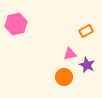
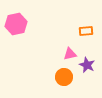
orange rectangle: rotated 24 degrees clockwise
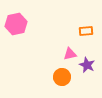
orange circle: moved 2 px left
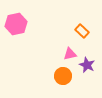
orange rectangle: moved 4 px left; rotated 48 degrees clockwise
orange circle: moved 1 px right, 1 px up
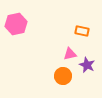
orange rectangle: rotated 32 degrees counterclockwise
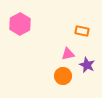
pink hexagon: moved 4 px right; rotated 15 degrees counterclockwise
pink triangle: moved 2 px left
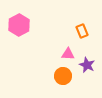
pink hexagon: moved 1 px left, 1 px down
orange rectangle: rotated 56 degrees clockwise
pink triangle: rotated 16 degrees clockwise
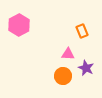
purple star: moved 1 px left, 3 px down
